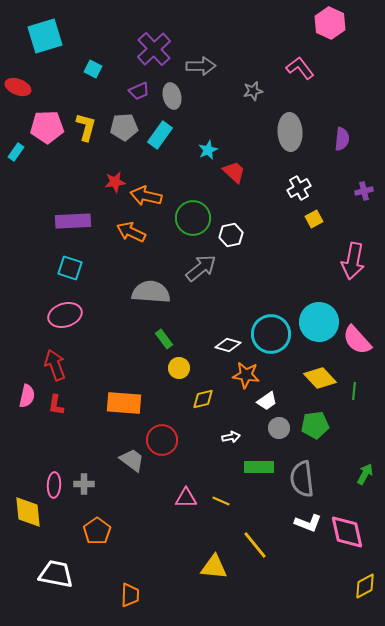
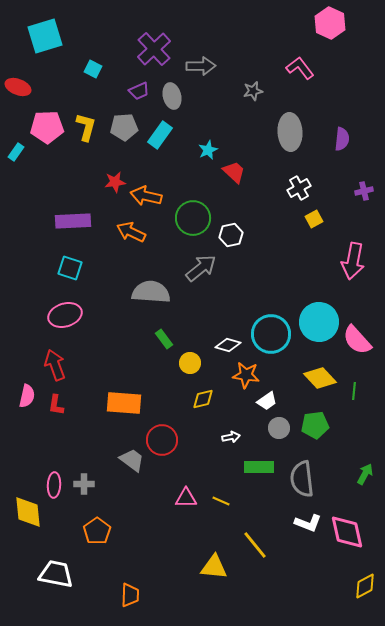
yellow circle at (179, 368): moved 11 px right, 5 px up
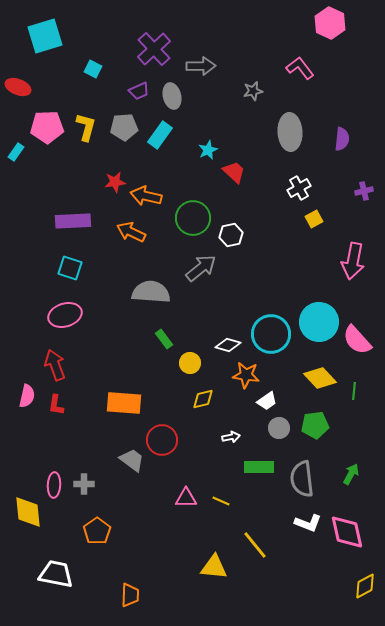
green arrow at (365, 474): moved 14 px left
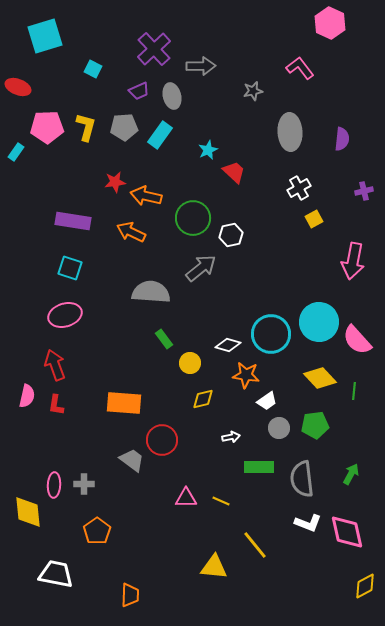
purple rectangle at (73, 221): rotated 12 degrees clockwise
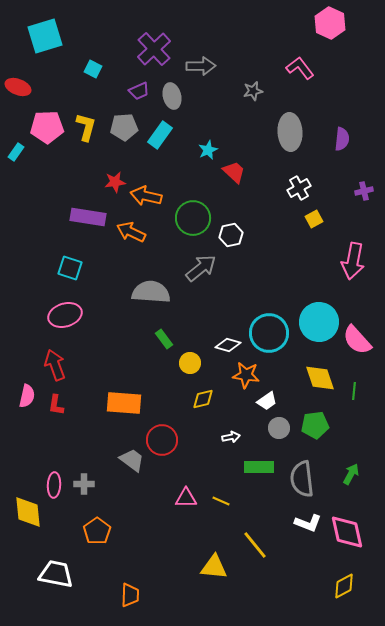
purple rectangle at (73, 221): moved 15 px right, 4 px up
cyan circle at (271, 334): moved 2 px left, 1 px up
yellow diamond at (320, 378): rotated 24 degrees clockwise
yellow diamond at (365, 586): moved 21 px left
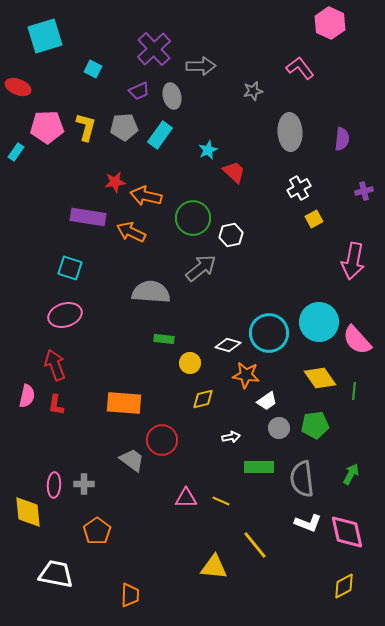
green rectangle at (164, 339): rotated 48 degrees counterclockwise
yellow diamond at (320, 378): rotated 16 degrees counterclockwise
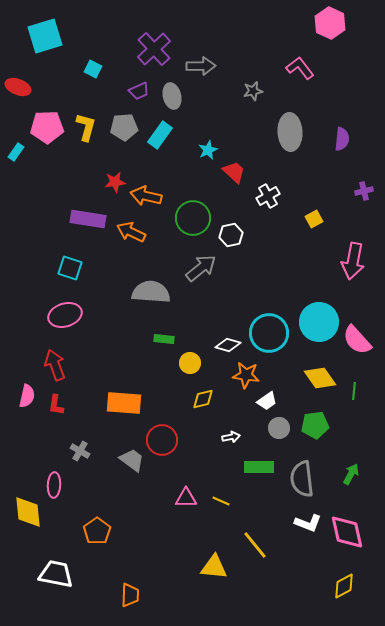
white cross at (299, 188): moved 31 px left, 8 px down
purple rectangle at (88, 217): moved 2 px down
gray cross at (84, 484): moved 4 px left, 33 px up; rotated 30 degrees clockwise
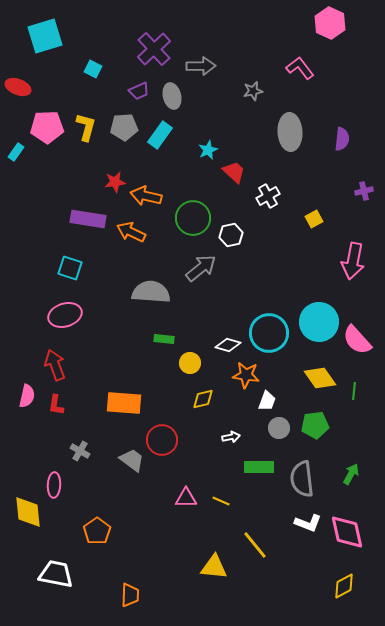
white trapezoid at (267, 401): rotated 35 degrees counterclockwise
